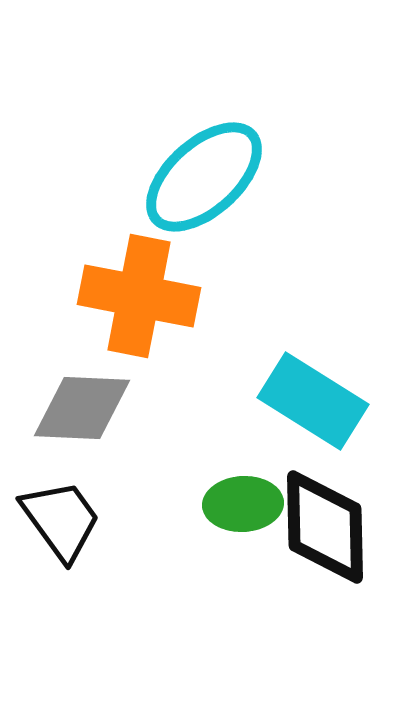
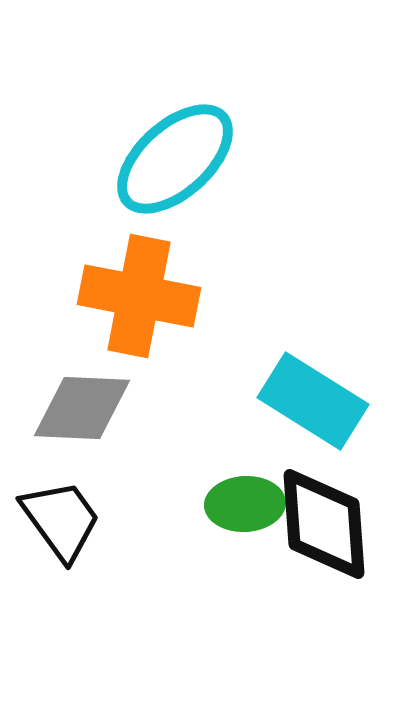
cyan ellipse: moved 29 px left, 18 px up
green ellipse: moved 2 px right
black diamond: moved 1 px left, 3 px up; rotated 3 degrees counterclockwise
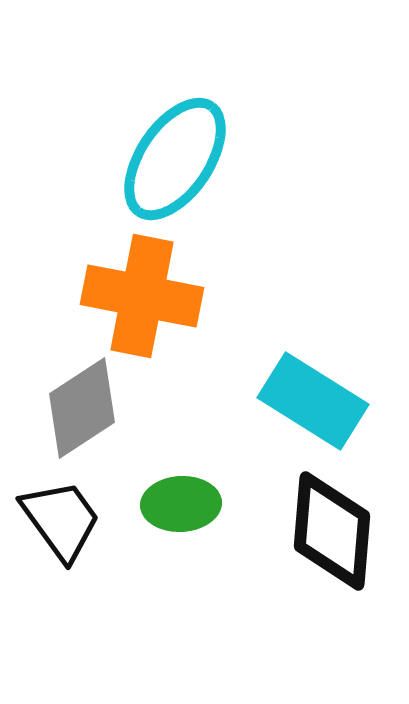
cyan ellipse: rotated 14 degrees counterclockwise
orange cross: moved 3 px right
gray diamond: rotated 36 degrees counterclockwise
green ellipse: moved 64 px left
black diamond: moved 8 px right, 7 px down; rotated 9 degrees clockwise
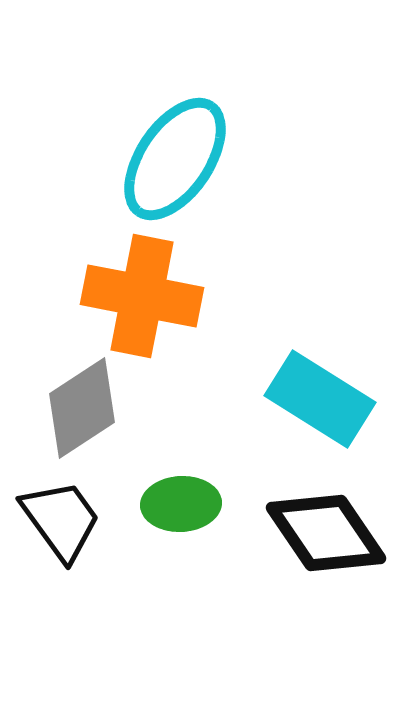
cyan rectangle: moved 7 px right, 2 px up
black diamond: moved 6 px left, 2 px down; rotated 39 degrees counterclockwise
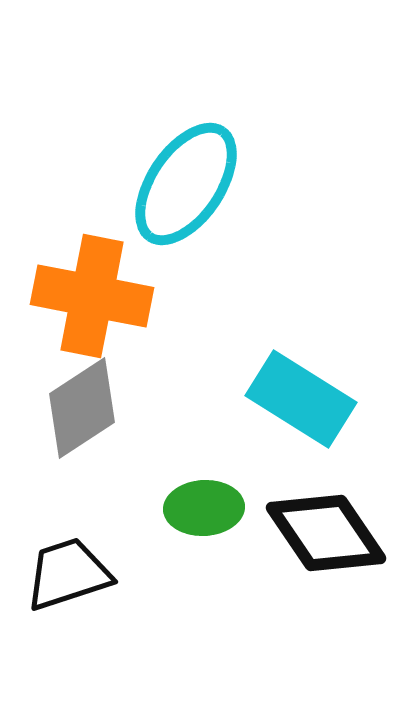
cyan ellipse: moved 11 px right, 25 px down
orange cross: moved 50 px left
cyan rectangle: moved 19 px left
green ellipse: moved 23 px right, 4 px down
black trapezoid: moved 7 px right, 54 px down; rotated 72 degrees counterclockwise
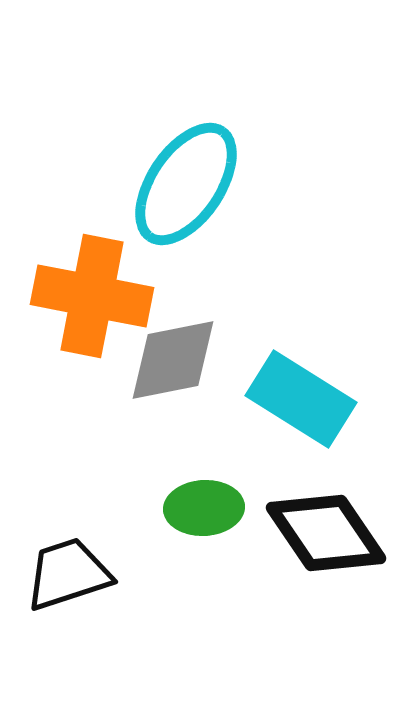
gray diamond: moved 91 px right, 48 px up; rotated 22 degrees clockwise
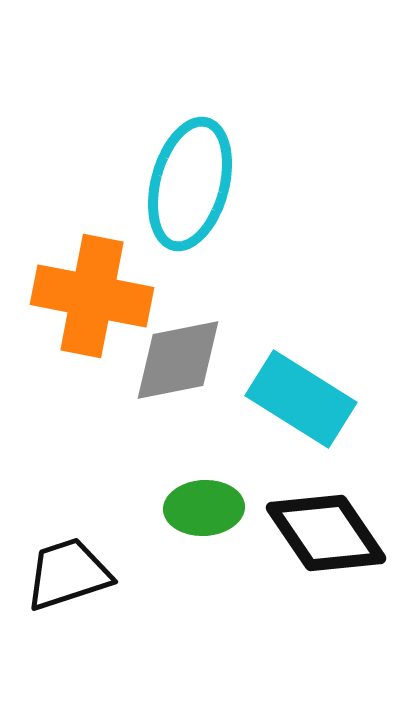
cyan ellipse: moved 4 px right; rotated 19 degrees counterclockwise
gray diamond: moved 5 px right
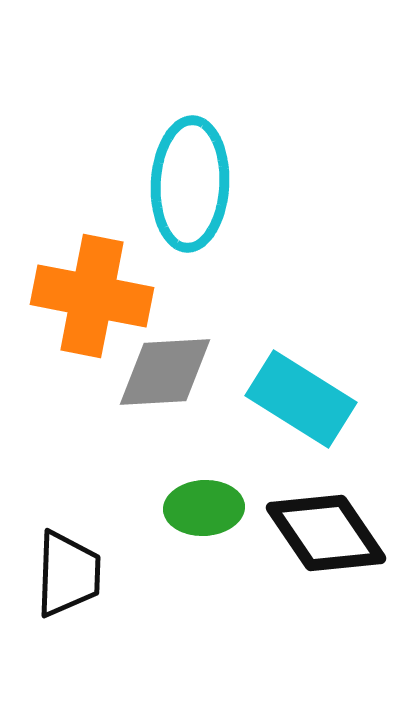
cyan ellipse: rotated 12 degrees counterclockwise
gray diamond: moved 13 px left, 12 px down; rotated 8 degrees clockwise
black trapezoid: rotated 110 degrees clockwise
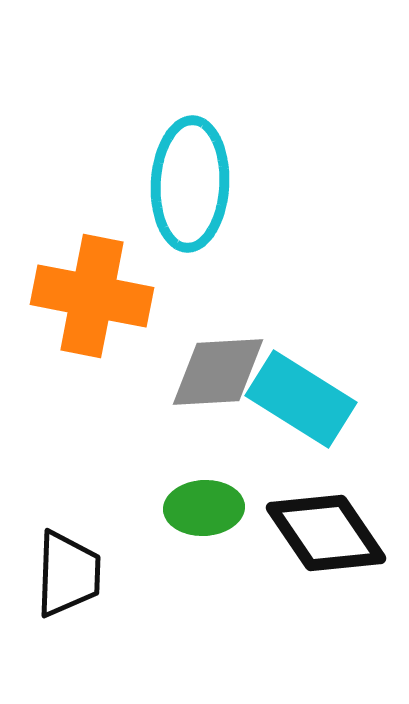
gray diamond: moved 53 px right
